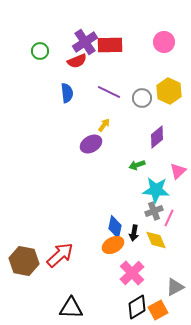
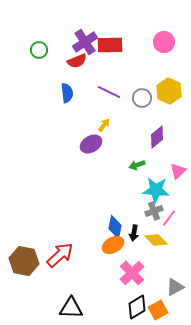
green circle: moved 1 px left, 1 px up
pink line: rotated 12 degrees clockwise
yellow diamond: rotated 20 degrees counterclockwise
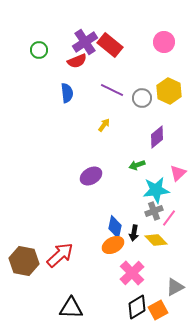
red rectangle: rotated 40 degrees clockwise
purple line: moved 3 px right, 2 px up
purple ellipse: moved 32 px down
pink triangle: moved 2 px down
cyan star: rotated 12 degrees counterclockwise
